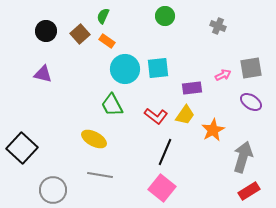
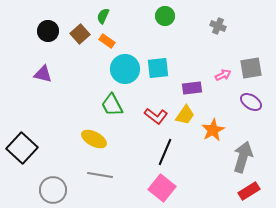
black circle: moved 2 px right
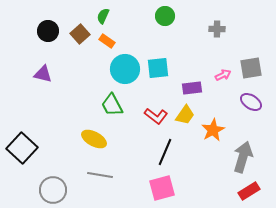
gray cross: moved 1 px left, 3 px down; rotated 21 degrees counterclockwise
pink square: rotated 36 degrees clockwise
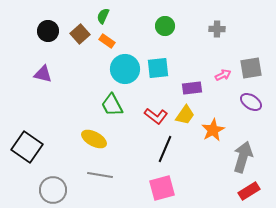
green circle: moved 10 px down
black square: moved 5 px right, 1 px up; rotated 8 degrees counterclockwise
black line: moved 3 px up
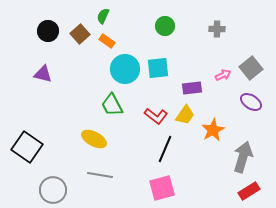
gray square: rotated 30 degrees counterclockwise
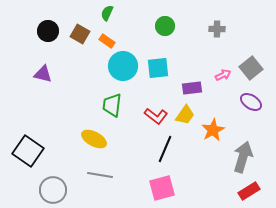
green semicircle: moved 4 px right, 3 px up
brown square: rotated 18 degrees counterclockwise
cyan circle: moved 2 px left, 3 px up
green trapezoid: rotated 35 degrees clockwise
black square: moved 1 px right, 4 px down
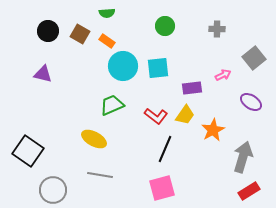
green semicircle: rotated 119 degrees counterclockwise
gray square: moved 3 px right, 10 px up
green trapezoid: rotated 60 degrees clockwise
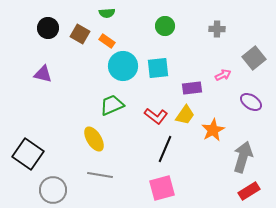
black circle: moved 3 px up
yellow ellipse: rotated 30 degrees clockwise
black square: moved 3 px down
